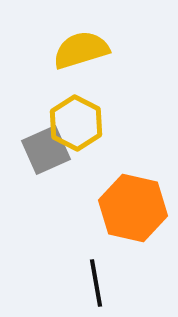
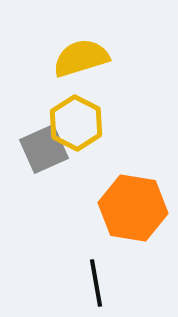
yellow semicircle: moved 8 px down
gray square: moved 2 px left, 1 px up
orange hexagon: rotated 4 degrees counterclockwise
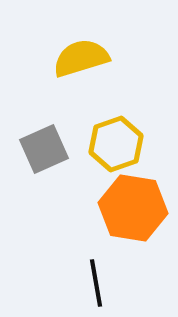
yellow hexagon: moved 40 px right, 21 px down; rotated 14 degrees clockwise
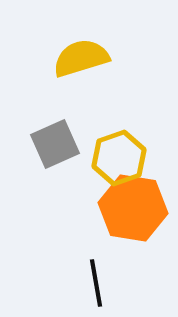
yellow hexagon: moved 3 px right, 14 px down
gray square: moved 11 px right, 5 px up
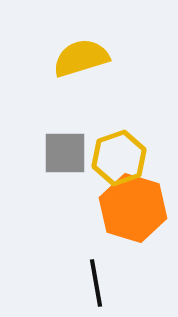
gray square: moved 10 px right, 9 px down; rotated 24 degrees clockwise
orange hexagon: rotated 8 degrees clockwise
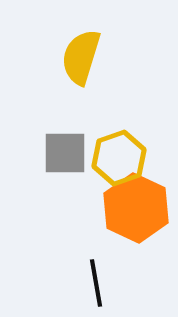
yellow semicircle: moved 1 px up; rotated 56 degrees counterclockwise
orange hexagon: moved 3 px right; rotated 8 degrees clockwise
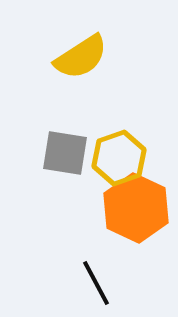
yellow semicircle: rotated 140 degrees counterclockwise
gray square: rotated 9 degrees clockwise
black line: rotated 18 degrees counterclockwise
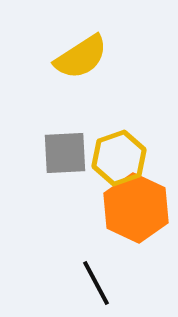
gray square: rotated 12 degrees counterclockwise
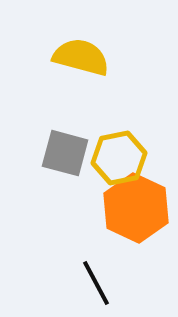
yellow semicircle: rotated 132 degrees counterclockwise
gray square: rotated 18 degrees clockwise
yellow hexagon: rotated 8 degrees clockwise
